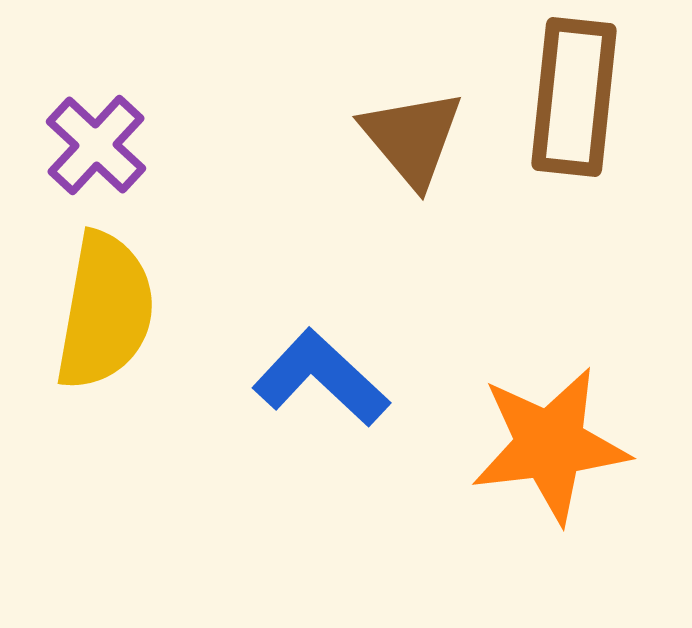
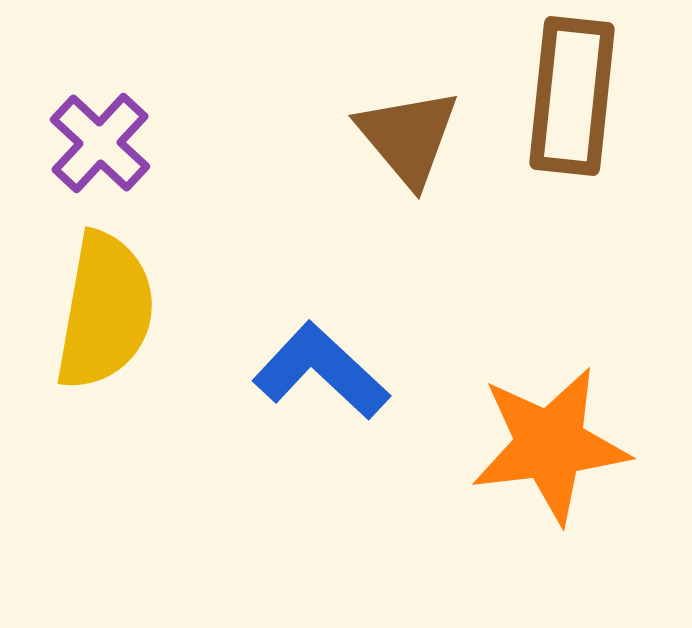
brown rectangle: moved 2 px left, 1 px up
brown triangle: moved 4 px left, 1 px up
purple cross: moved 4 px right, 2 px up
blue L-shape: moved 7 px up
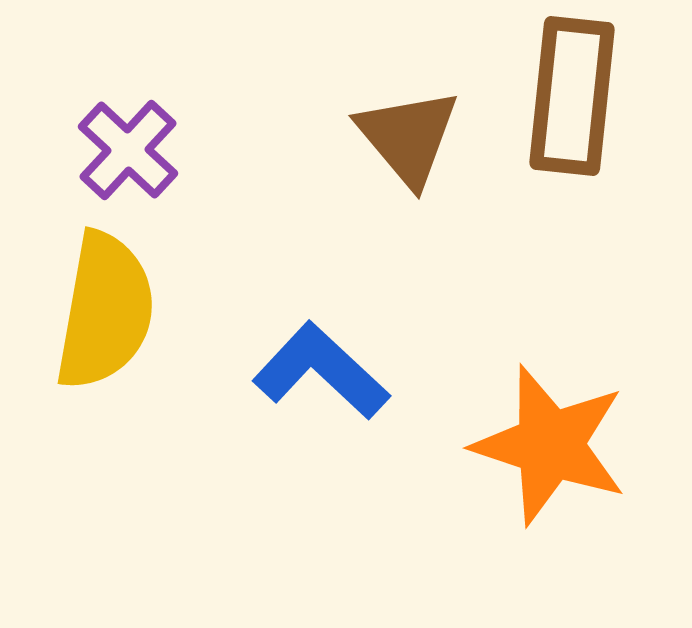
purple cross: moved 28 px right, 7 px down
orange star: rotated 25 degrees clockwise
